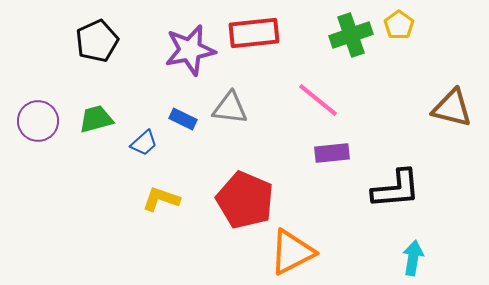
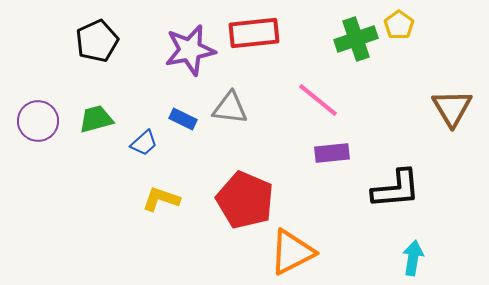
green cross: moved 5 px right, 4 px down
brown triangle: rotated 45 degrees clockwise
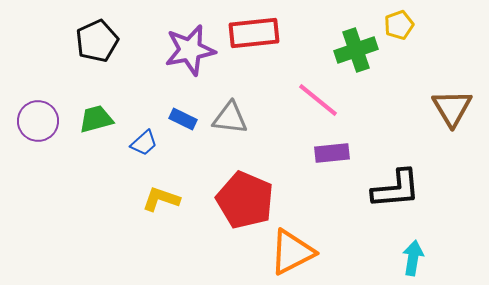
yellow pentagon: rotated 16 degrees clockwise
green cross: moved 11 px down
gray triangle: moved 10 px down
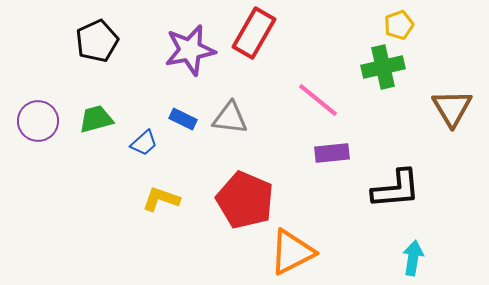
red rectangle: rotated 54 degrees counterclockwise
green cross: moved 27 px right, 17 px down; rotated 6 degrees clockwise
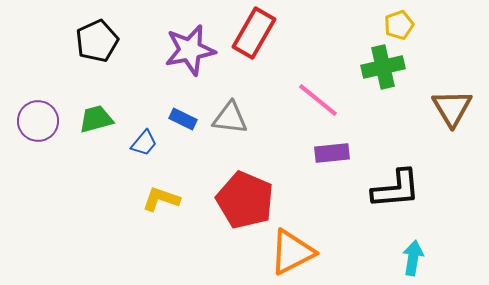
blue trapezoid: rotated 8 degrees counterclockwise
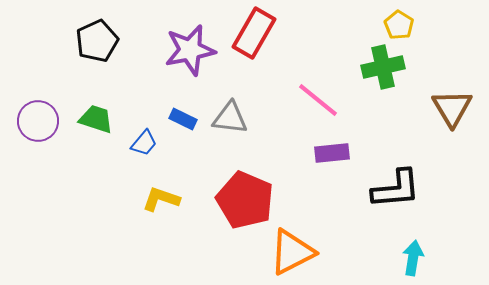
yellow pentagon: rotated 20 degrees counterclockwise
green trapezoid: rotated 33 degrees clockwise
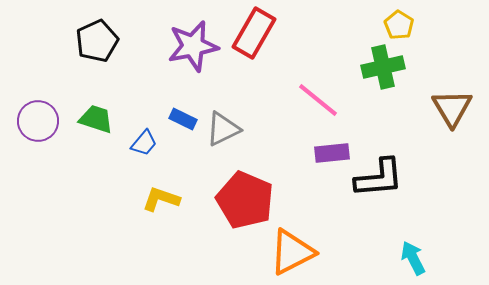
purple star: moved 3 px right, 4 px up
gray triangle: moved 7 px left, 11 px down; rotated 33 degrees counterclockwise
black L-shape: moved 17 px left, 11 px up
cyan arrow: rotated 36 degrees counterclockwise
